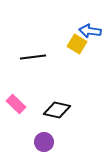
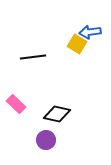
blue arrow: moved 1 px down; rotated 15 degrees counterclockwise
black diamond: moved 4 px down
purple circle: moved 2 px right, 2 px up
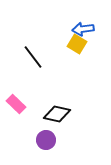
blue arrow: moved 7 px left, 3 px up
black line: rotated 60 degrees clockwise
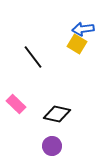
purple circle: moved 6 px right, 6 px down
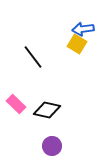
black diamond: moved 10 px left, 4 px up
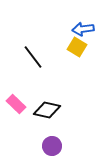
yellow square: moved 3 px down
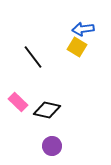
pink rectangle: moved 2 px right, 2 px up
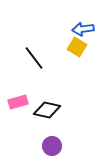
black line: moved 1 px right, 1 px down
pink rectangle: rotated 60 degrees counterclockwise
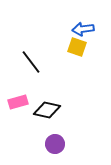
yellow square: rotated 12 degrees counterclockwise
black line: moved 3 px left, 4 px down
purple circle: moved 3 px right, 2 px up
